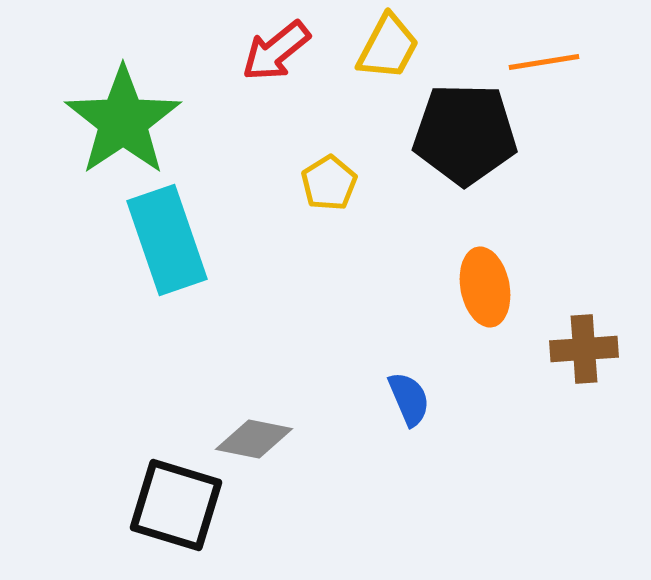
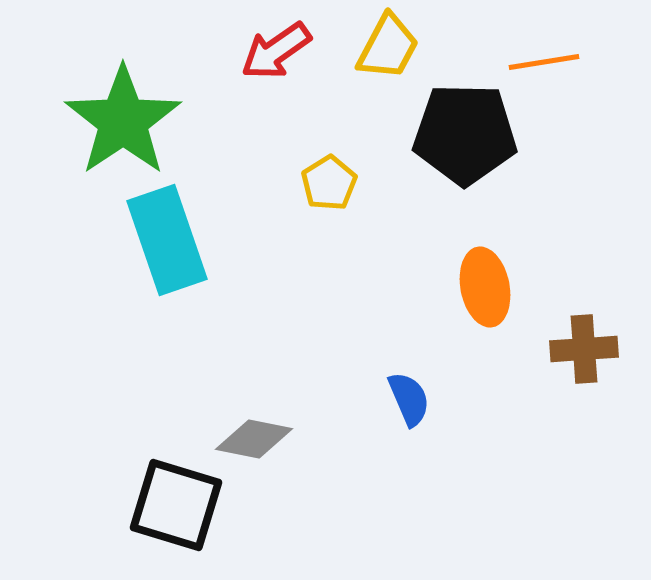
red arrow: rotated 4 degrees clockwise
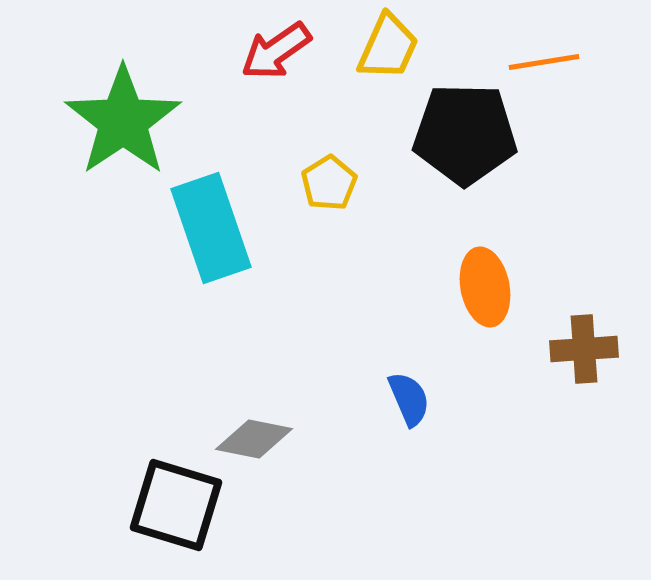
yellow trapezoid: rotated 4 degrees counterclockwise
cyan rectangle: moved 44 px right, 12 px up
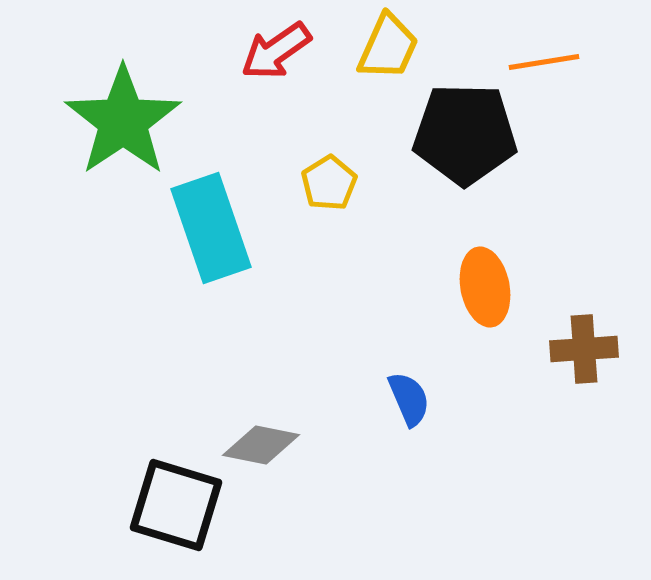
gray diamond: moved 7 px right, 6 px down
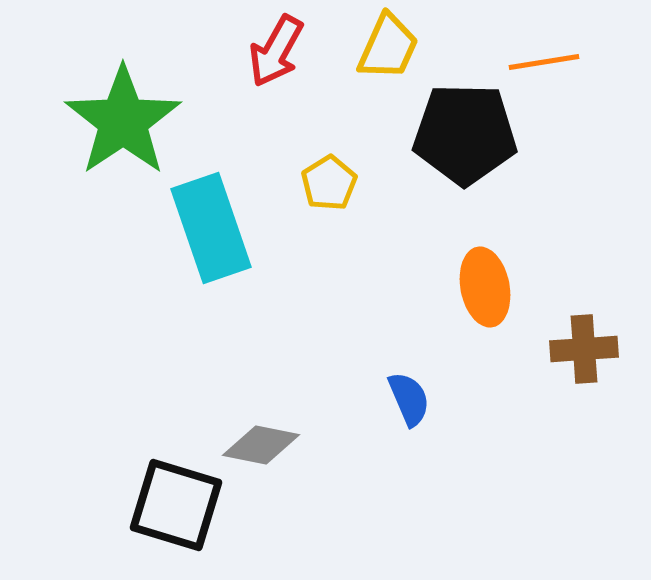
red arrow: rotated 26 degrees counterclockwise
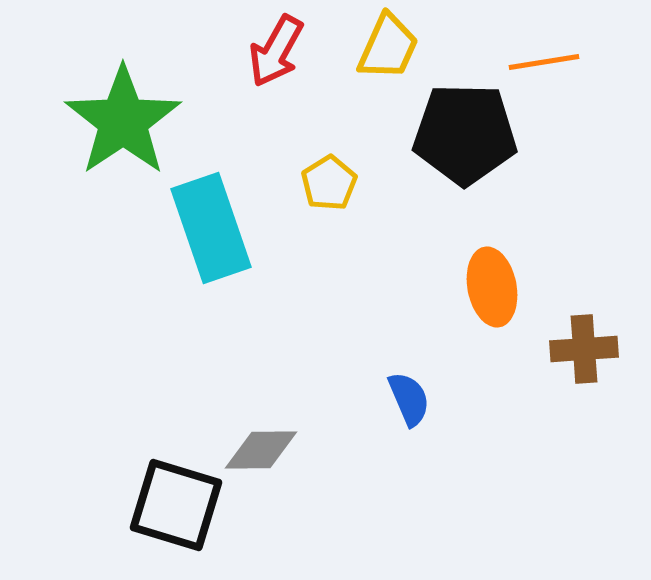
orange ellipse: moved 7 px right
gray diamond: moved 5 px down; rotated 12 degrees counterclockwise
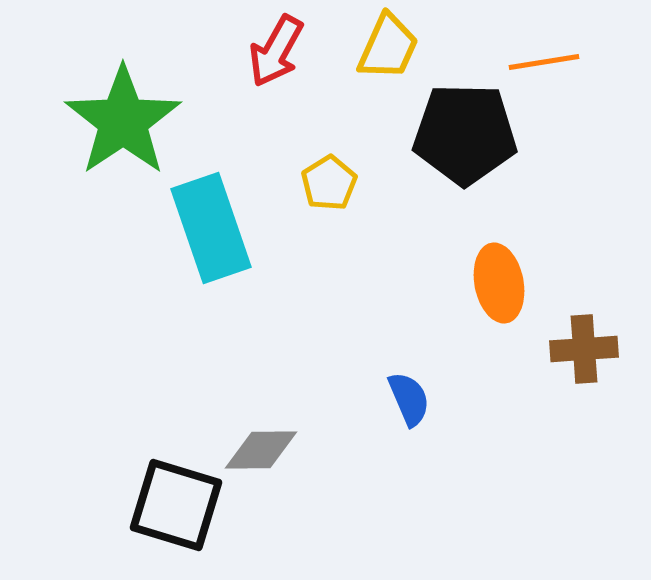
orange ellipse: moved 7 px right, 4 px up
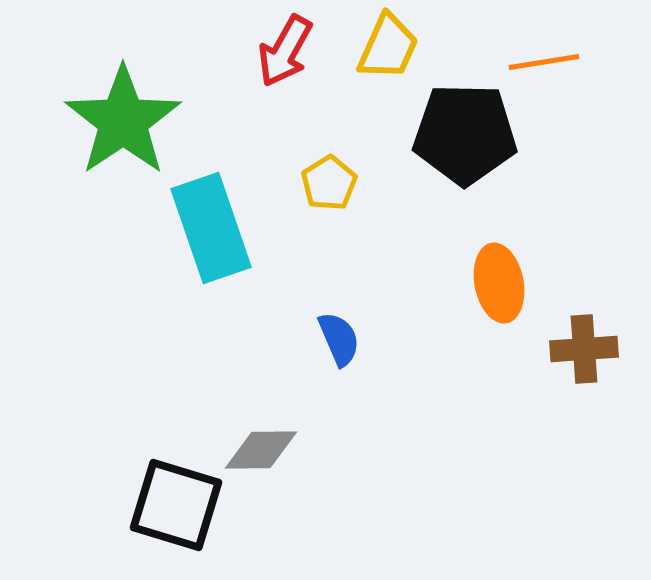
red arrow: moved 9 px right
blue semicircle: moved 70 px left, 60 px up
